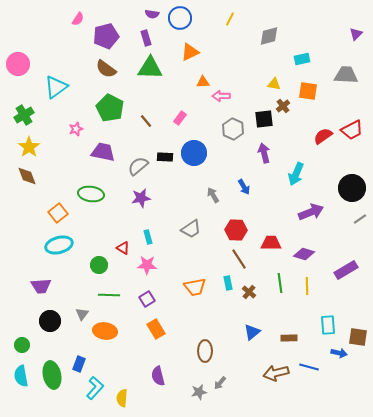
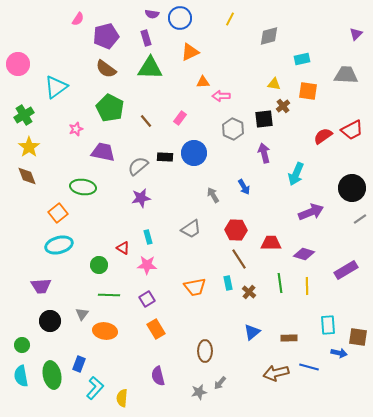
green ellipse at (91, 194): moved 8 px left, 7 px up
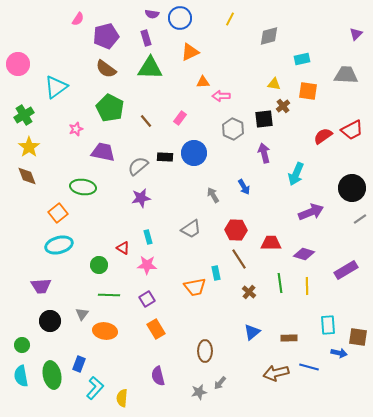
cyan rectangle at (228, 283): moved 12 px left, 10 px up
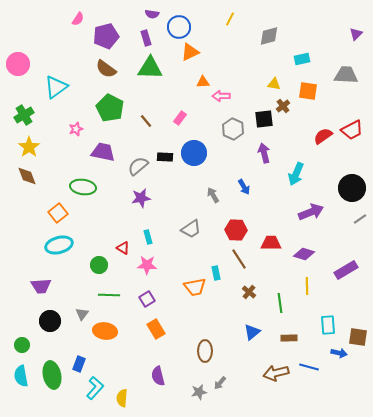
blue circle at (180, 18): moved 1 px left, 9 px down
green line at (280, 283): moved 20 px down
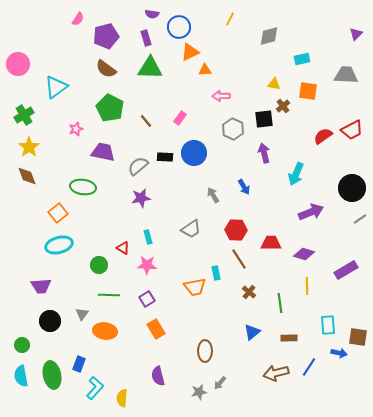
orange triangle at (203, 82): moved 2 px right, 12 px up
blue line at (309, 367): rotated 72 degrees counterclockwise
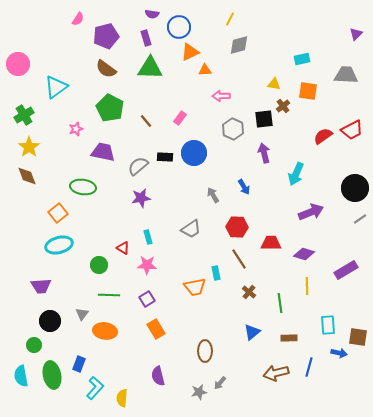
gray diamond at (269, 36): moved 30 px left, 9 px down
black circle at (352, 188): moved 3 px right
red hexagon at (236, 230): moved 1 px right, 3 px up
green circle at (22, 345): moved 12 px right
blue line at (309, 367): rotated 18 degrees counterclockwise
